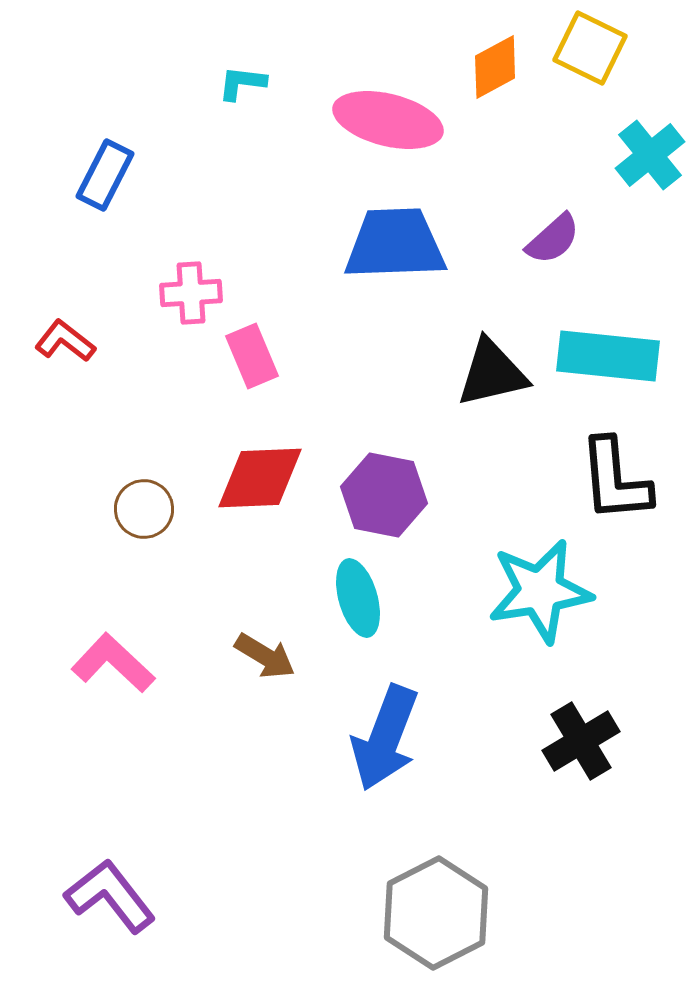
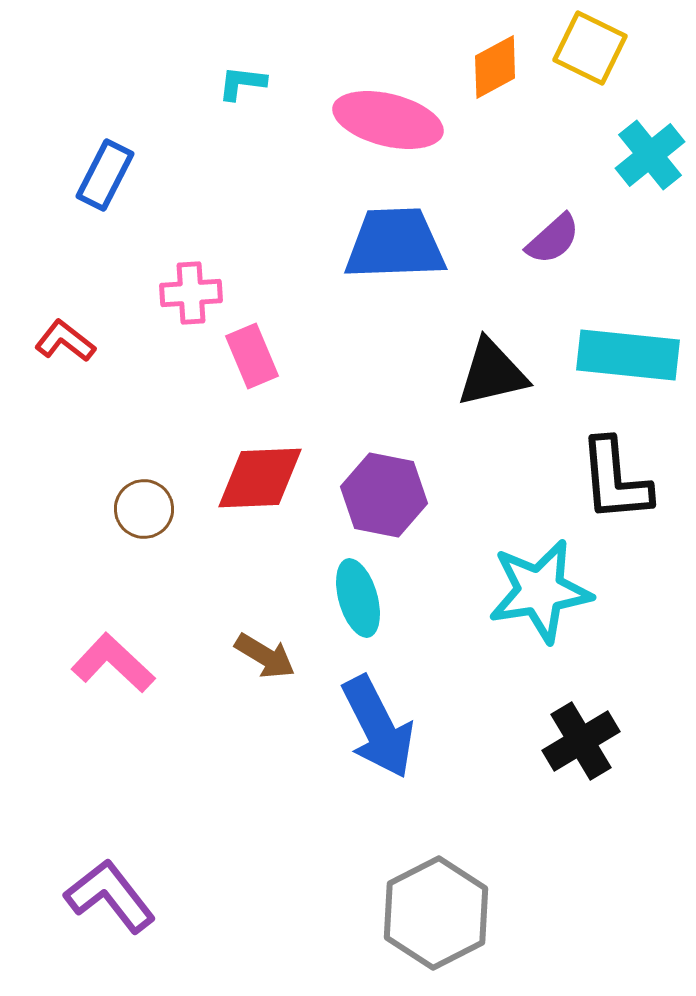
cyan rectangle: moved 20 px right, 1 px up
blue arrow: moved 7 px left, 11 px up; rotated 48 degrees counterclockwise
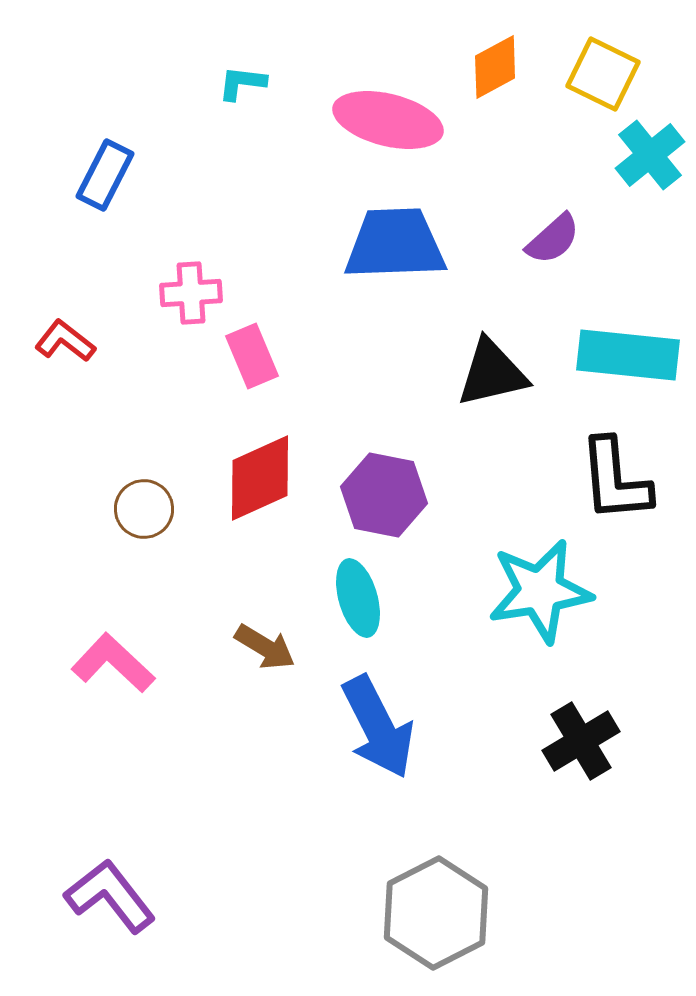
yellow square: moved 13 px right, 26 px down
red diamond: rotated 22 degrees counterclockwise
brown arrow: moved 9 px up
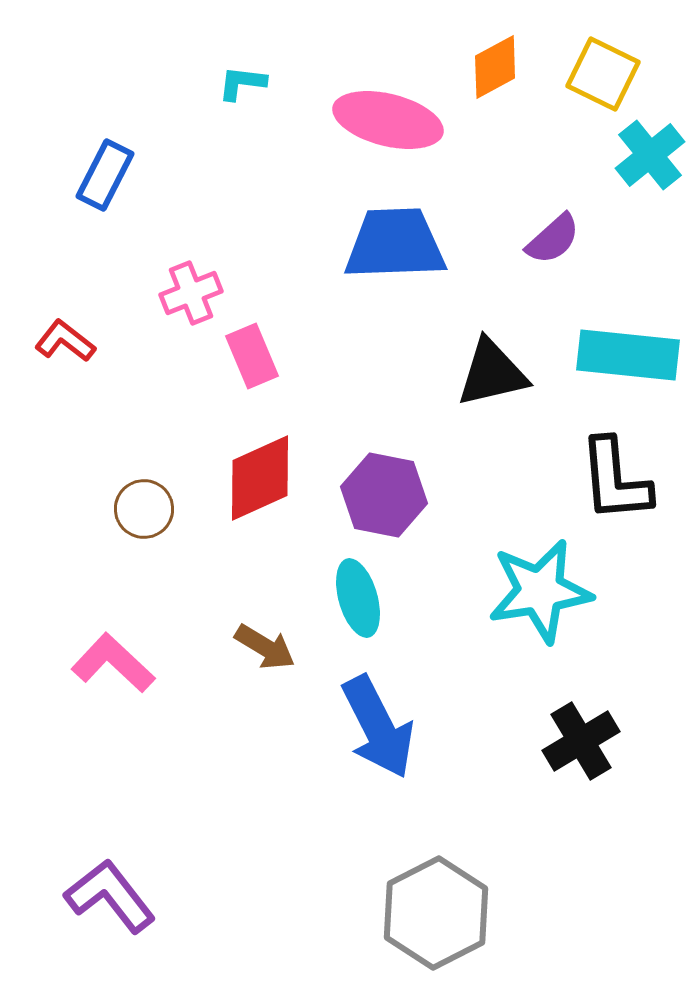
pink cross: rotated 18 degrees counterclockwise
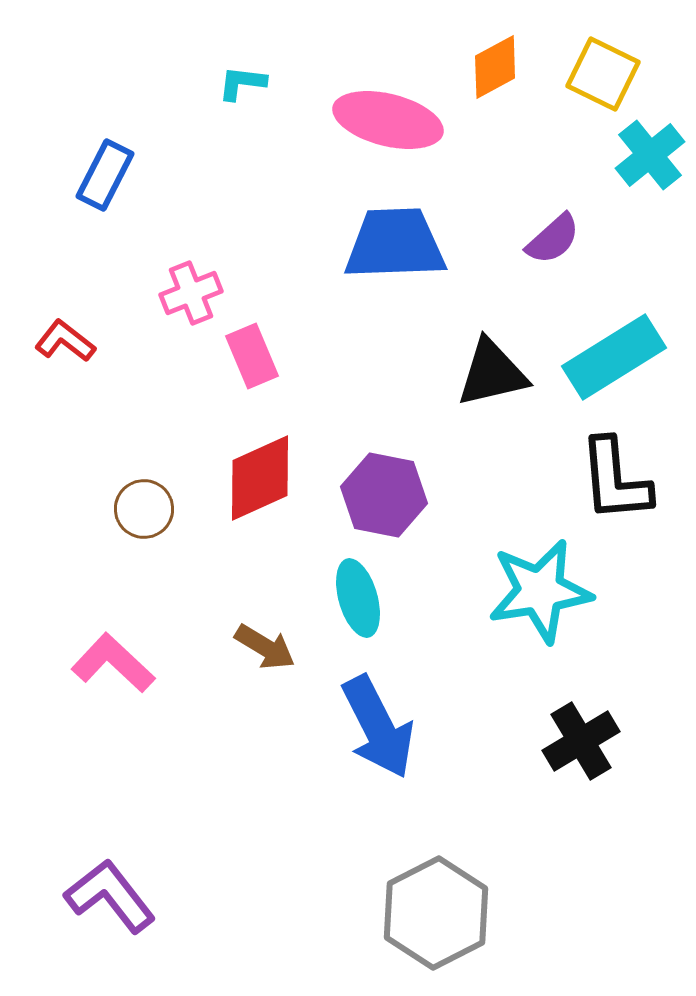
cyan rectangle: moved 14 px left, 2 px down; rotated 38 degrees counterclockwise
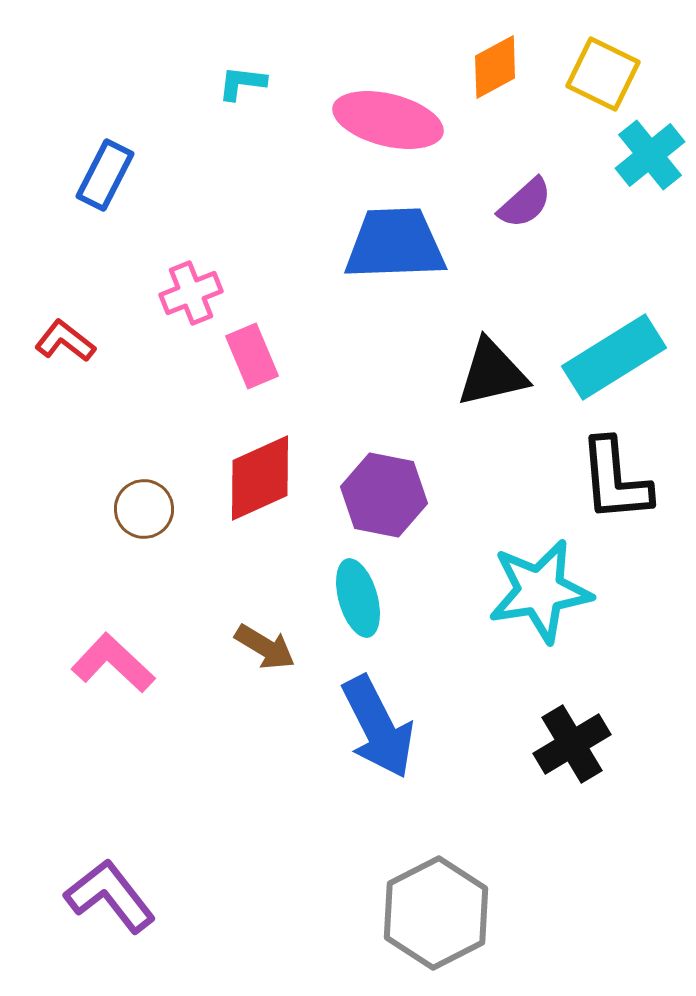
purple semicircle: moved 28 px left, 36 px up
black cross: moved 9 px left, 3 px down
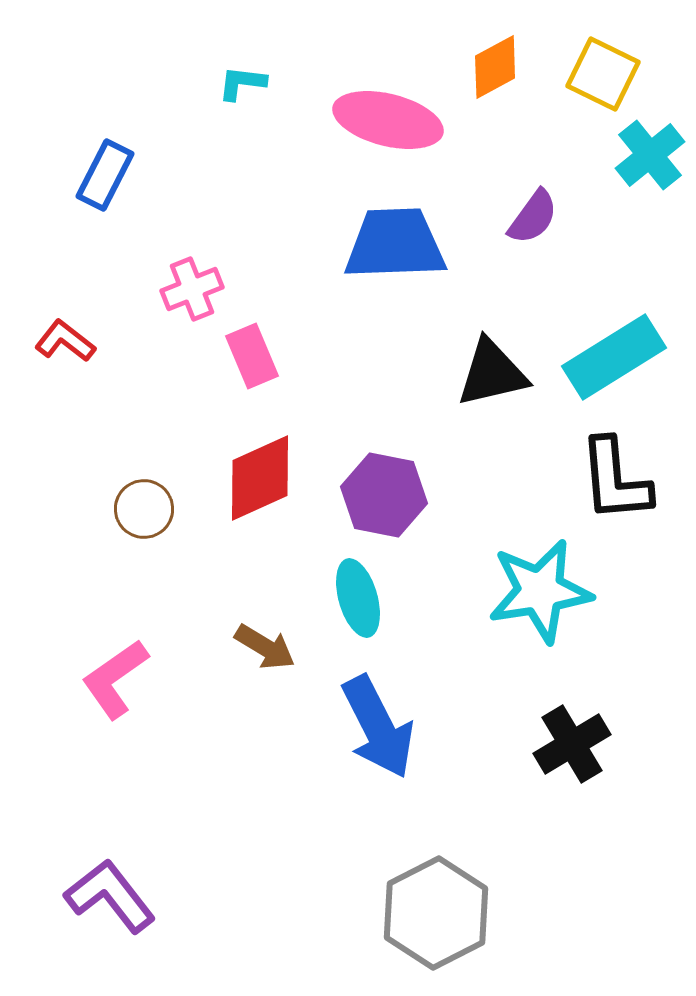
purple semicircle: moved 8 px right, 14 px down; rotated 12 degrees counterclockwise
pink cross: moved 1 px right, 4 px up
pink L-shape: moved 2 px right, 16 px down; rotated 78 degrees counterclockwise
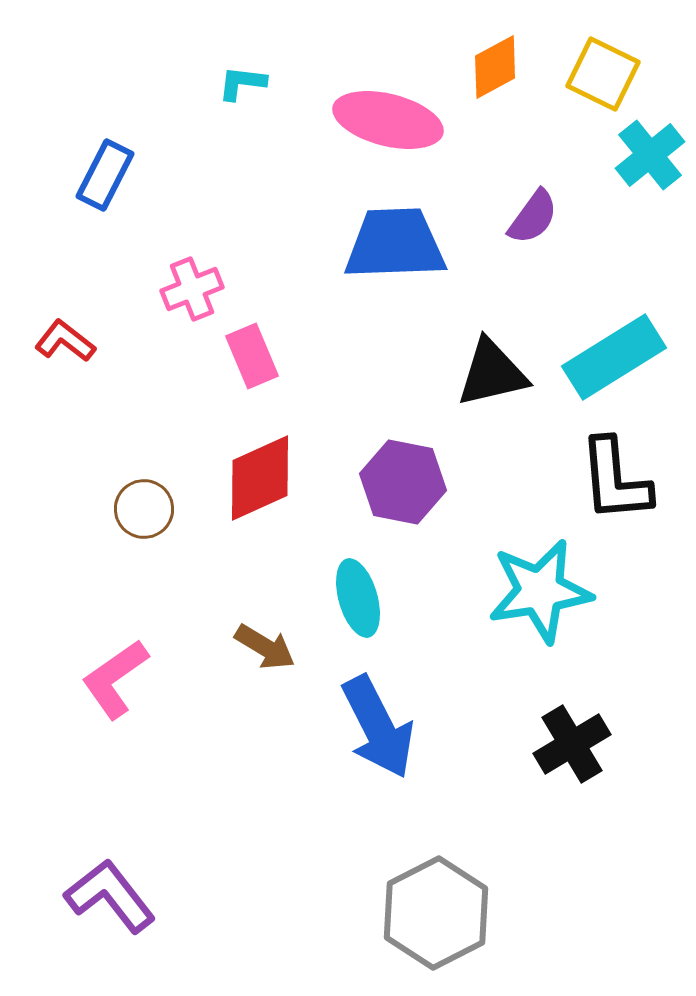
purple hexagon: moved 19 px right, 13 px up
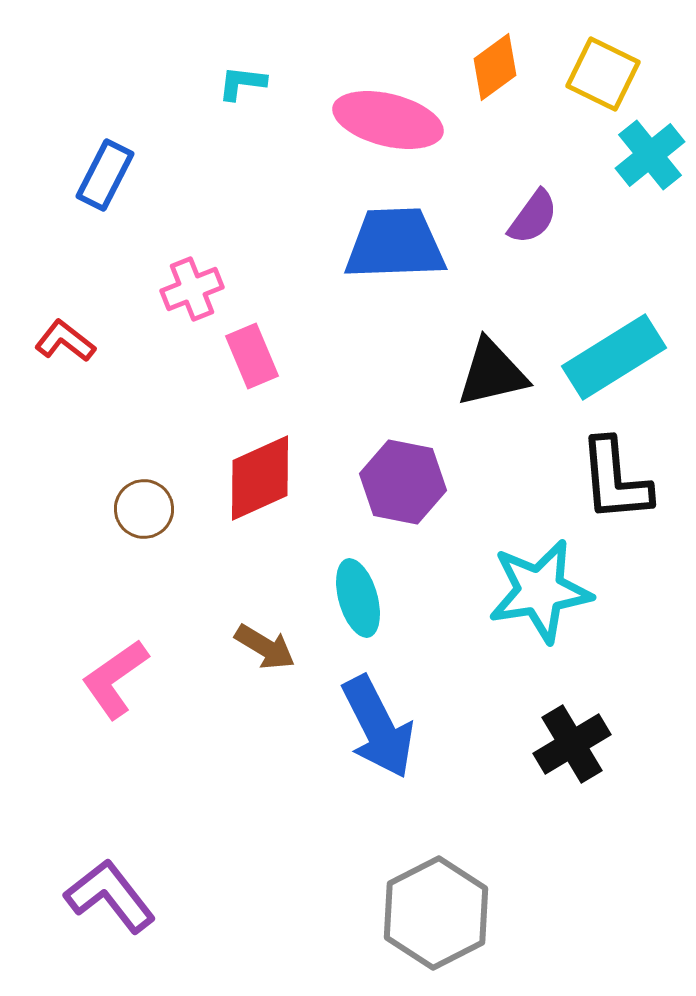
orange diamond: rotated 8 degrees counterclockwise
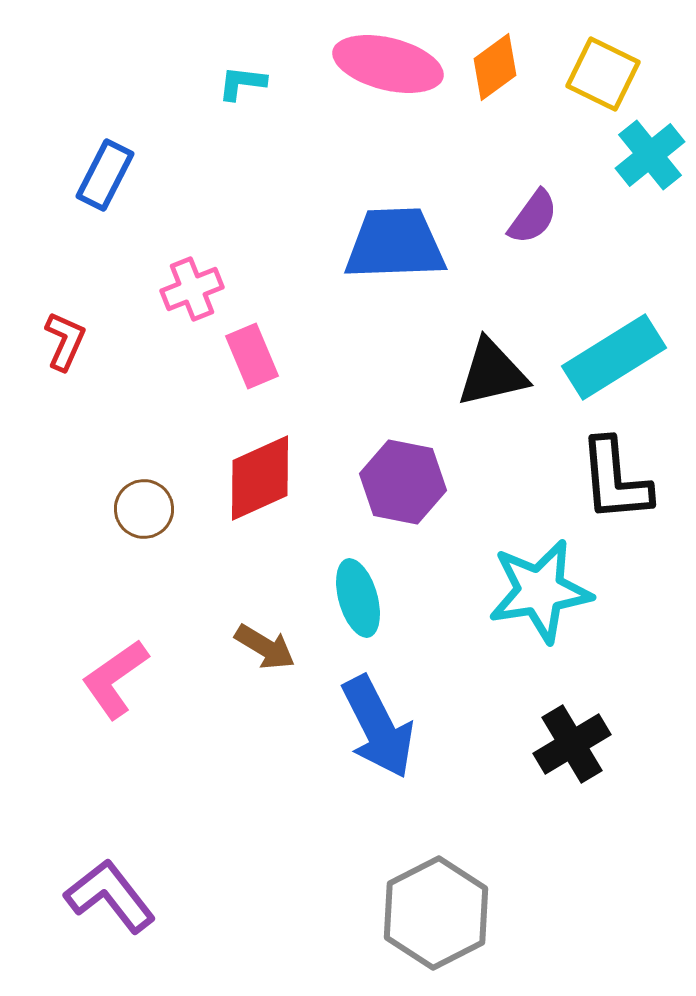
pink ellipse: moved 56 px up
red L-shape: rotated 76 degrees clockwise
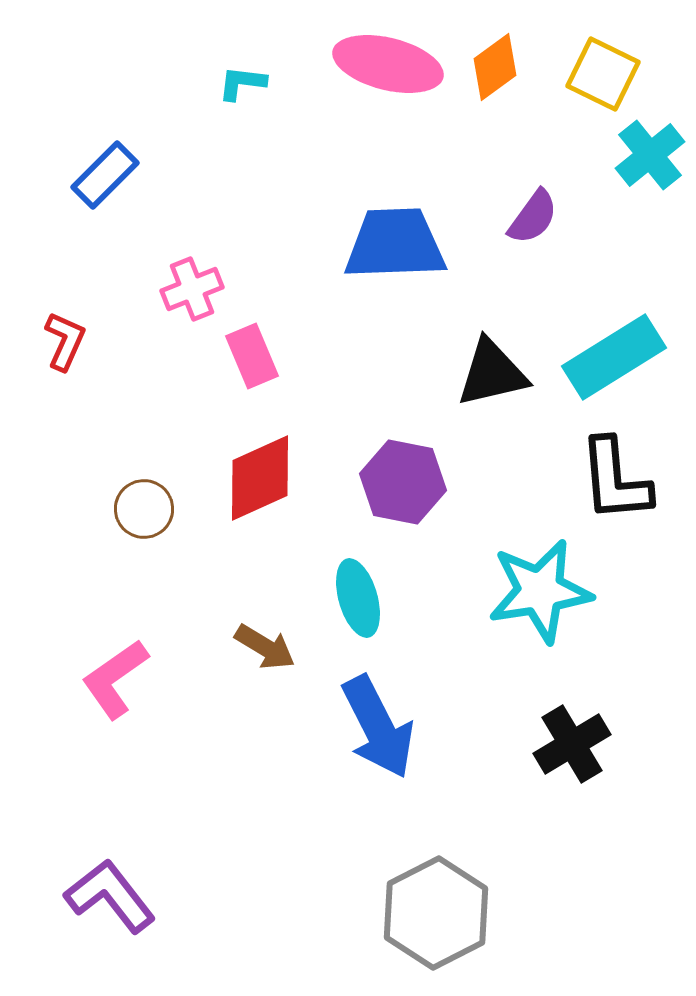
blue rectangle: rotated 18 degrees clockwise
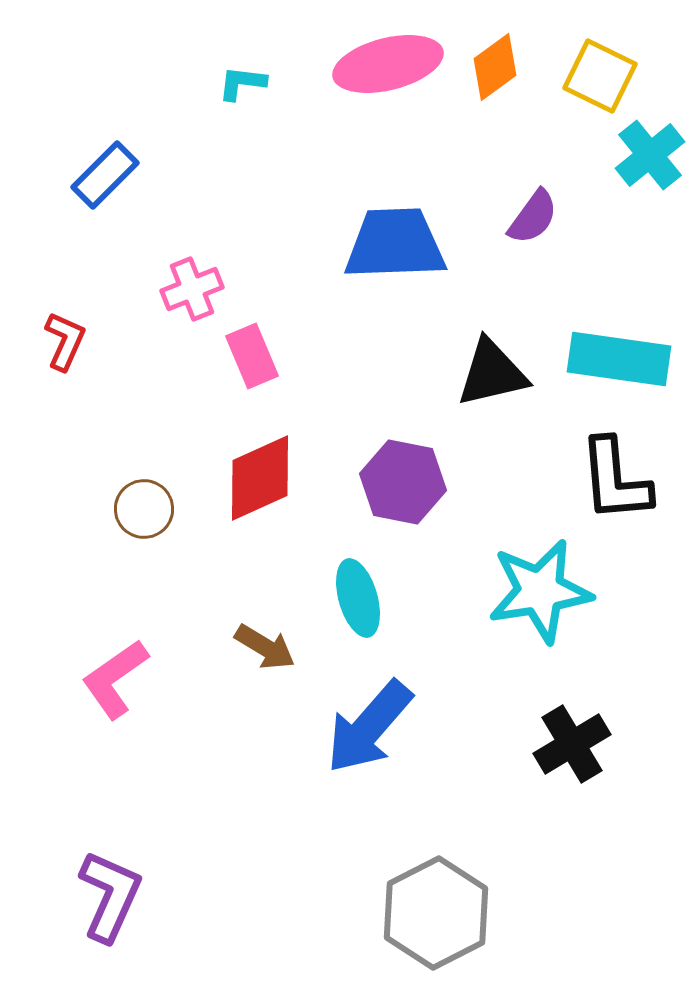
pink ellipse: rotated 28 degrees counterclockwise
yellow square: moved 3 px left, 2 px down
cyan rectangle: moved 5 px right, 2 px down; rotated 40 degrees clockwise
blue arrow: moved 9 px left; rotated 68 degrees clockwise
purple L-shape: rotated 62 degrees clockwise
